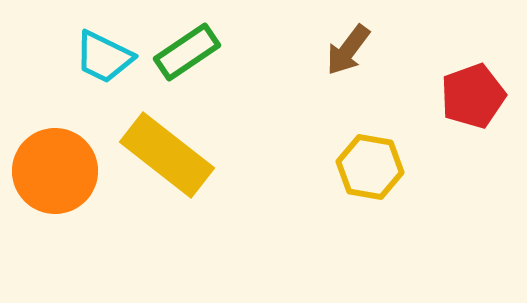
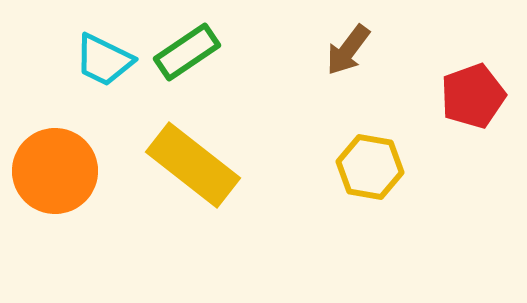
cyan trapezoid: moved 3 px down
yellow rectangle: moved 26 px right, 10 px down
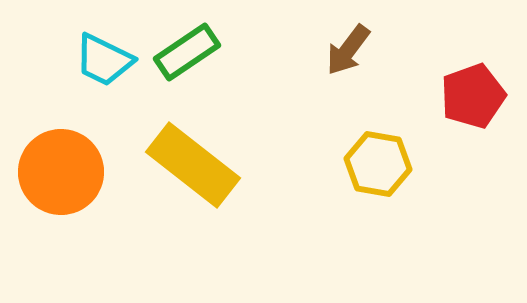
yellow hexagon: moved 8 px right, 3 px up
orange circle: moved 6 px right, 1 px down
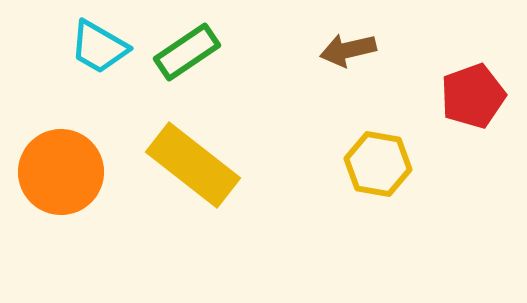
brown arrow: rotated 40 degrees clockwise
cyan trapezoid: moved 5 px left, 13 px up; rotated 4 degrees clockwise
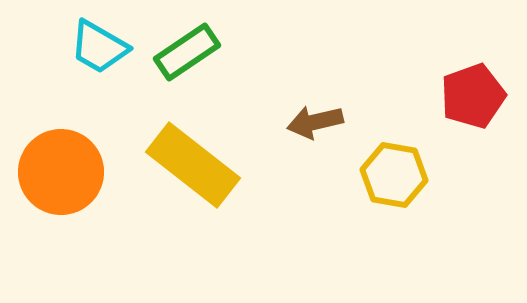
brown arrow: moved 33 px left, 72 px down
yellow hexagon: moved 16 px right, 11 px down
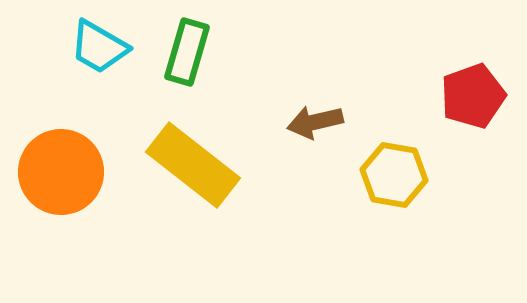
green rectangle: rotated 40 degrees counterclockwise
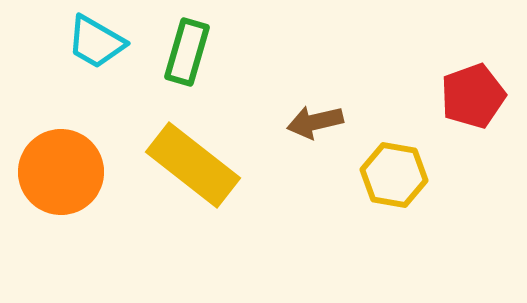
cyan trapezoid: moved 3 px left, 5 px up
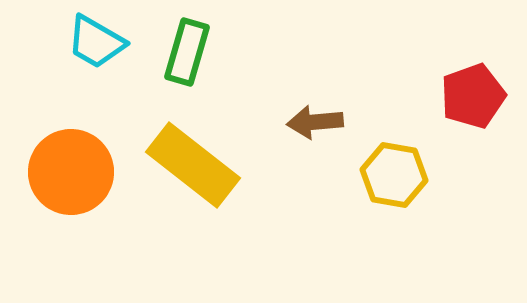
brown arrow: rotated 8 degrees clockwise
orange circle: moved 10 px right
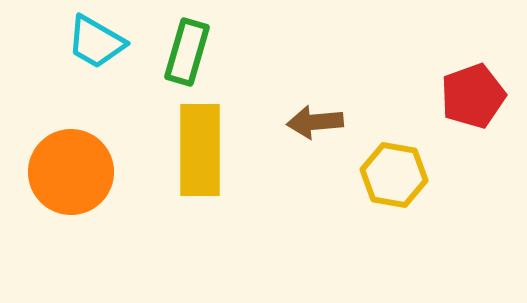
yellow rectangle: moved 7 px right, 15 px up; rotated 52 degrees clockwise
